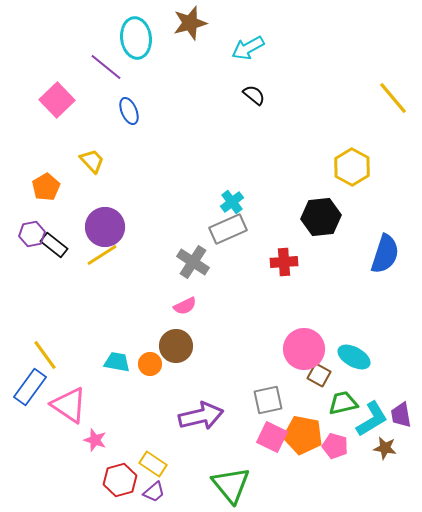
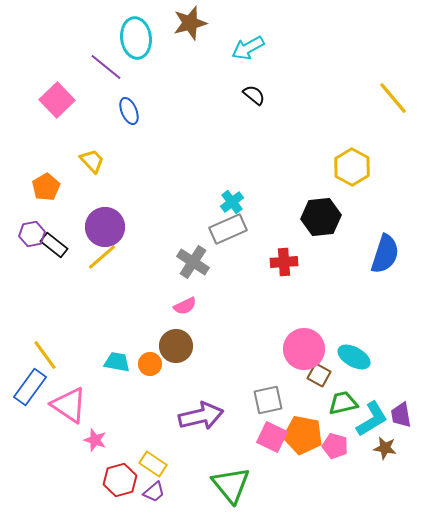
yellow line at (102, 255): moved 2 px down; rotated 8 degrees counterclockwise
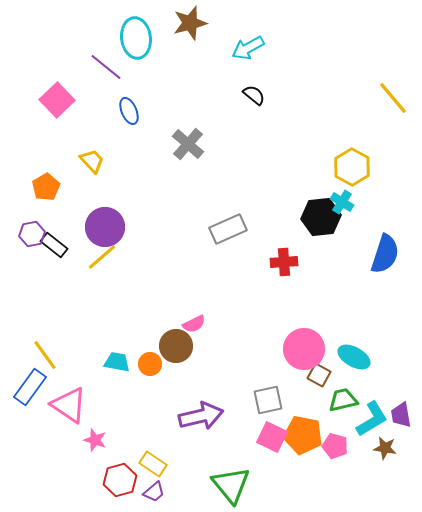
cyan cross at (232, 202): moved 110 px right; rotated 20 degrees counterclockwise
gray cross at (193, 262): moved 5 px left, 118 px up; rotated 8 degrees clockwise
pink semicircle at (185, 306): moved 9 px right, 18 px down
green trapezoid at (343, 403): moved 3 px up
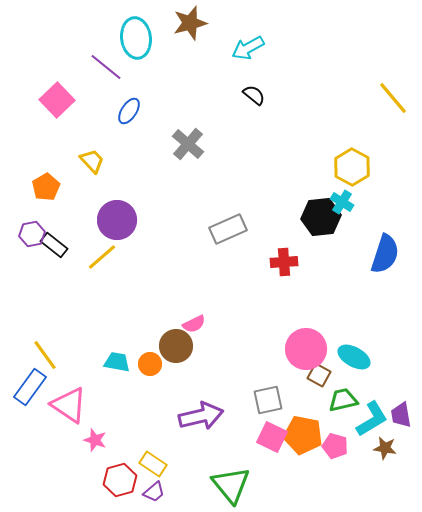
blue ellipse at (129, 111): rotated 56 degrees clockwise
purple circle at (105, 227): moved 12 px right, 7 px up
pink circle at (304, 349): moved 2 px right
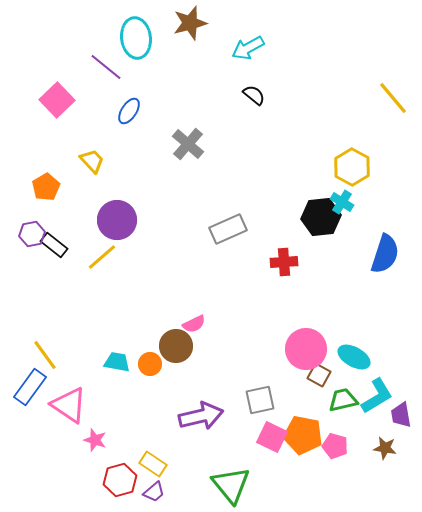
gray square at (268, 400): moved 8 px left
cyan L-shape at (372, 419): moved 5 px right, 23 px up
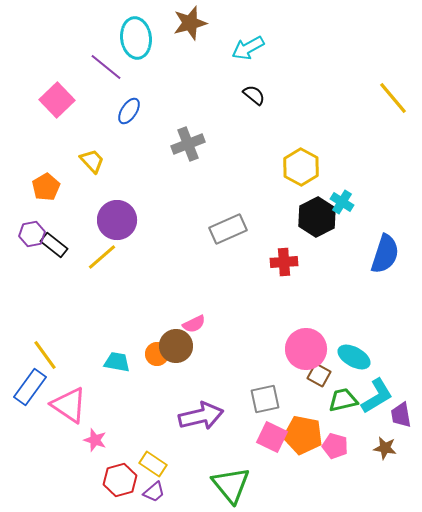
gray cross at (188, 144): rotated 28 degrees clockwise
yellow hexagon at (352, 167): moved 51 px left
black hexagon at (321, 217): moved 4 px left; rotated 21 degrees counterclockwise
orange circle at (150, 364): moved 7 px right, 10 px up
gray square at (260, 400): moved 5 px right, 1 px up
